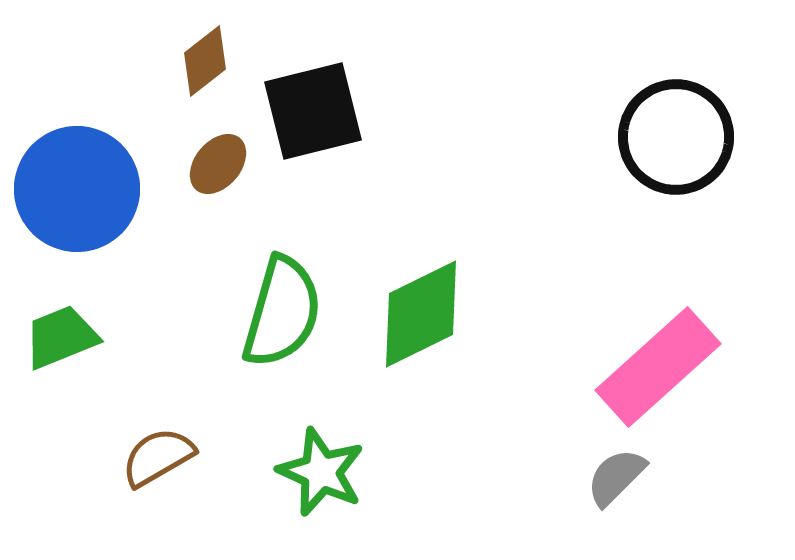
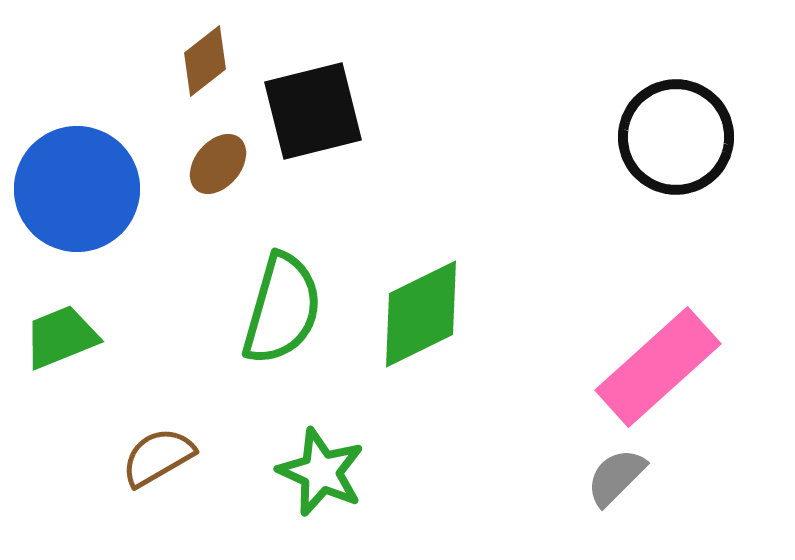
green semicircle: moved 3 px up
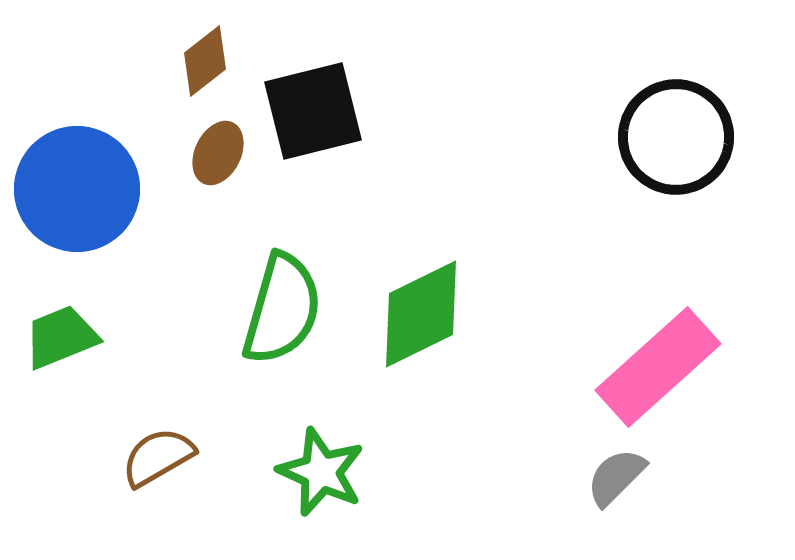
brown ellipse: moved 11 px up; rotated 14 degrees counterclockwise
